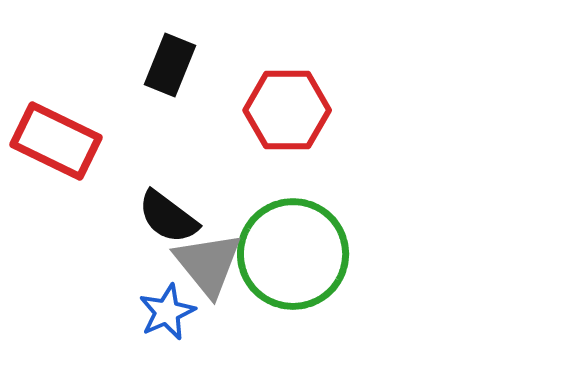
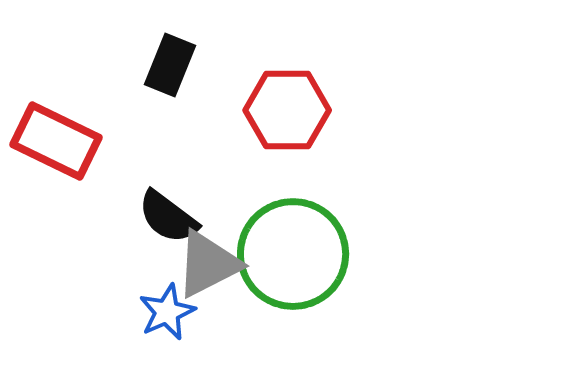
gray triangle: rotated 42 degrees clockwise
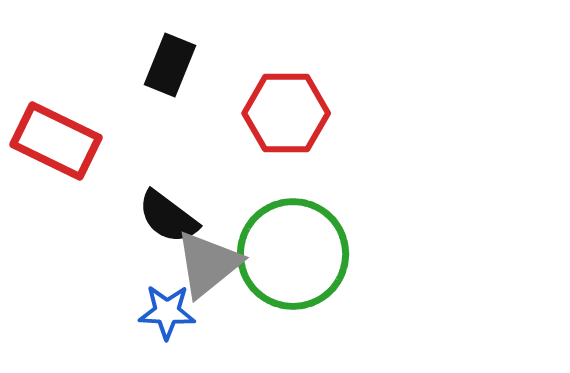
red hexagon: moved 1 px left, 3 px down
gray triangle: rotated 12 degrees counterclockwise
blue star: rotated 26 degrees clockwise
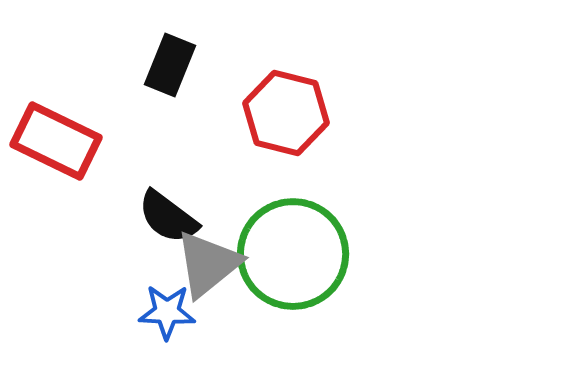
red hexagon: rotated 14 degrees clockwise
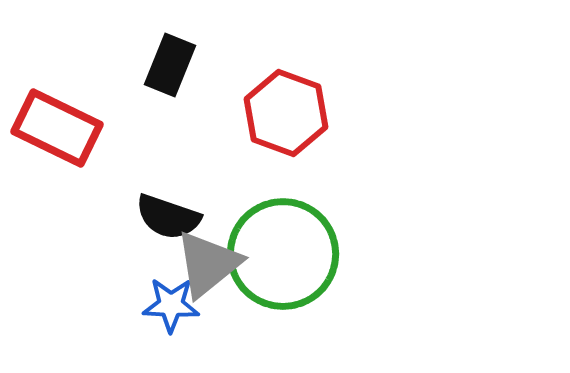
red hexagon: rotated 6 degrees clockwise
red rectangle: moved 1 px right, 13 px up
black semicircle: rotated 18 degrees counterclockwise
green circle: moved 10 px left
blue star: moved 4 px right, 7 px up
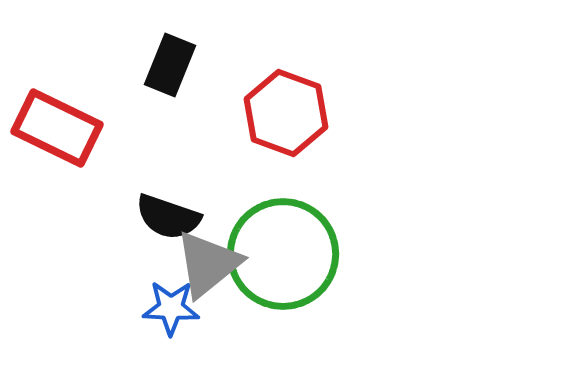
blue star: moved 3 px down
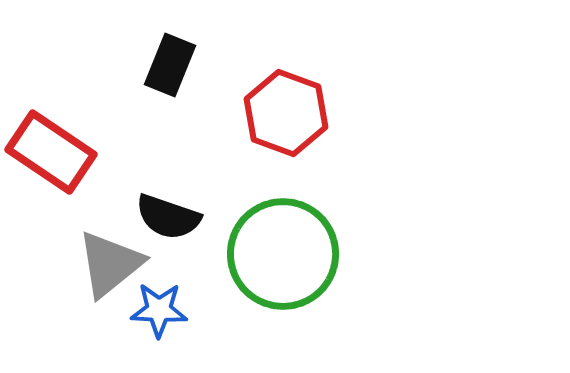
red rectangle: moved 6 px left, 24 px down; rotated 8 degrees clockwise
gray triangle: moved 98 px left
blue star: moved 12 px left, 2 px down
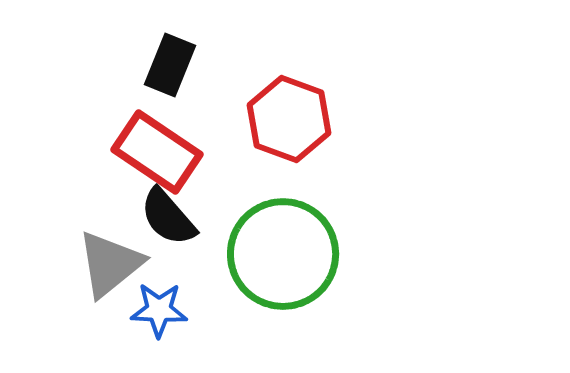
red hexagon: moved 3 px right, 6 px down
red rectangle: moved 106 px right
black semicircle: rotated 30 degrees clockwise
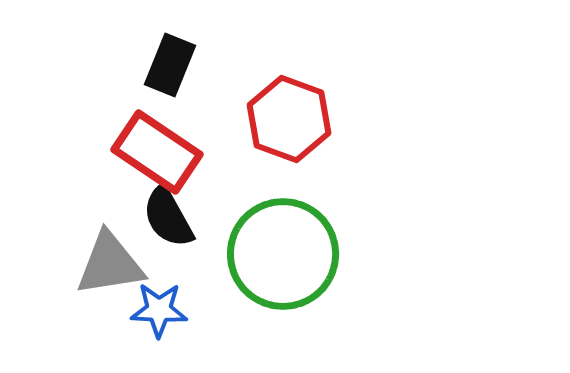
black semicircle: rotated 12 degrees clockwise
gray triangle: rotated 30 degrees clockwise
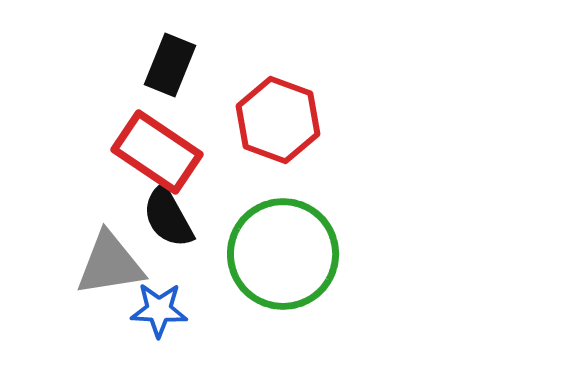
red hexagon: moved 11 px left, 1 px down
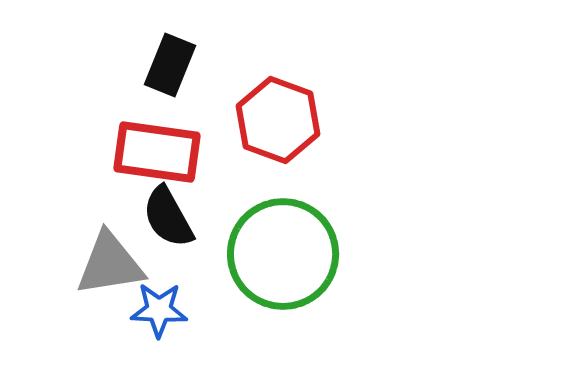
red rectangle: rotated 26 degrees counterclockwise
